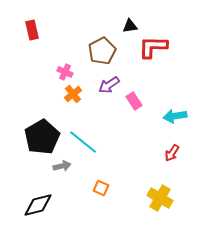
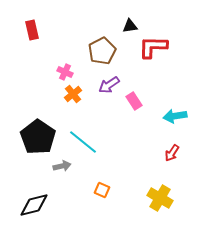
black pentagon: moved 4 px left; rotated 8 degrees counterclockwise
orange square: moved 1 px right, 2 px down
black diamond: moved 4 px left
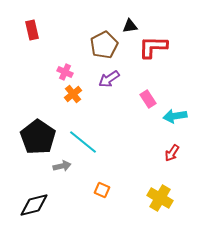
brown pentagon: moved 2 px right, 6 px up
purple arrow: moved 6 px up
pink rectangle: moved 14 px right, 2 px up
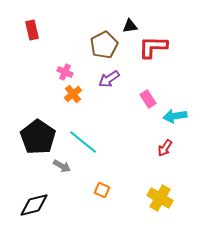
red arrow: moved 7 px left, 5 px up
gray arrow: rotated 42 degrees clockwise
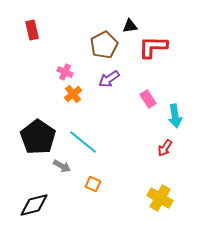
cyan arrow: rotated 90 degrees counterclockwise
orange square: moved 9 px left, 6 px up
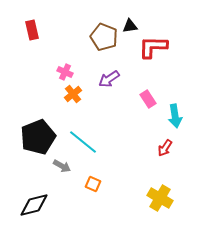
brown pentagon: moved 8 px up; rotated 24 degrees counterclockwise
black pentagon: rotated 16 degrees clockwise
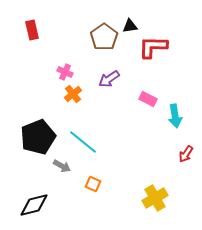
brown pentagon: rotated 16 degrees clockwise
pink rectangle: rotated 30 degrees counterclockwise
red arrow: moved 21 px right, 6 px down
yellow cross: moved 5 px left; rotated 30 degrees clockwise
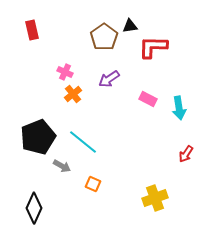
cyan arrow: moved 4 px right, 8 px up
yellow cross: rotated 10 degrees clockwise
black diamond: moved 3 px down; rotated 52 degrees counterclockwise
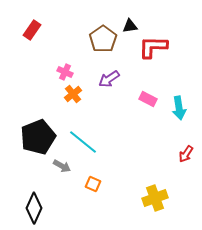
red rectangle: rotated 48 degrees clockwise
brown pentagon: moved 1 px left, 2 px down
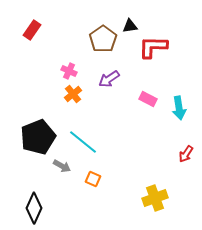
pink cross: moved 4 px right, 1 px up
orange square: moved 5 px up
